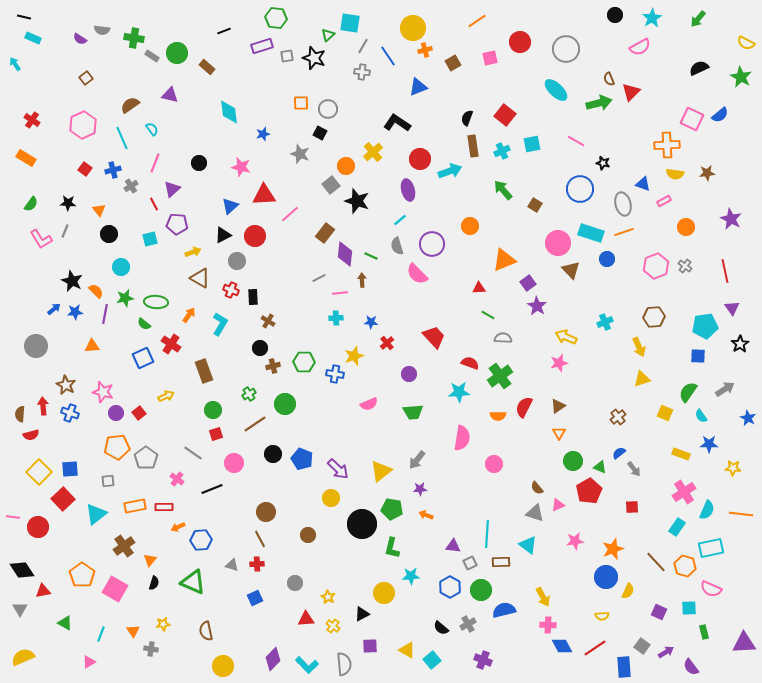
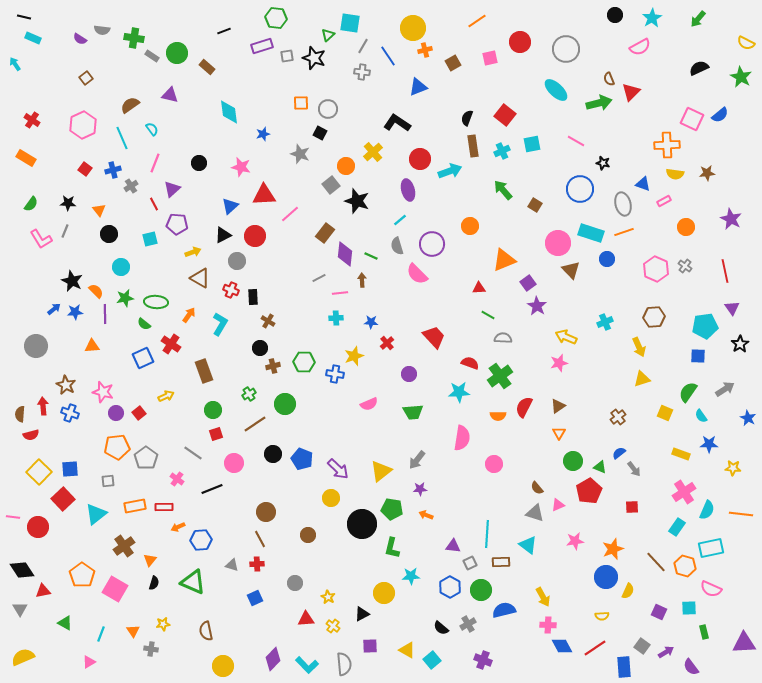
pink hexagon at (656, 266): moved 3 px down; rotated 15 degrees counterclockwise
purple line at (105, 314): rotated 12 degrees counterclockwise
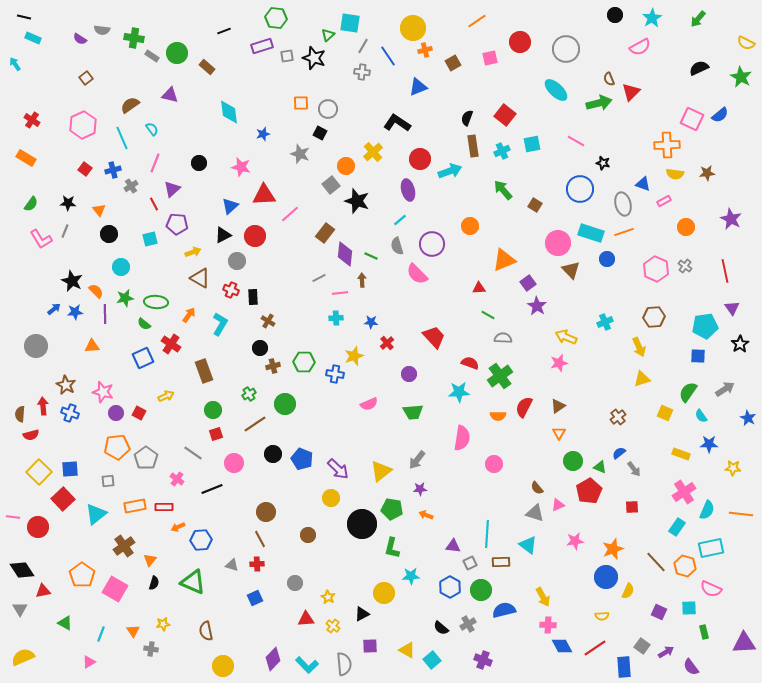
red square at (139, 413): rotated 24 degrees counterclockwise
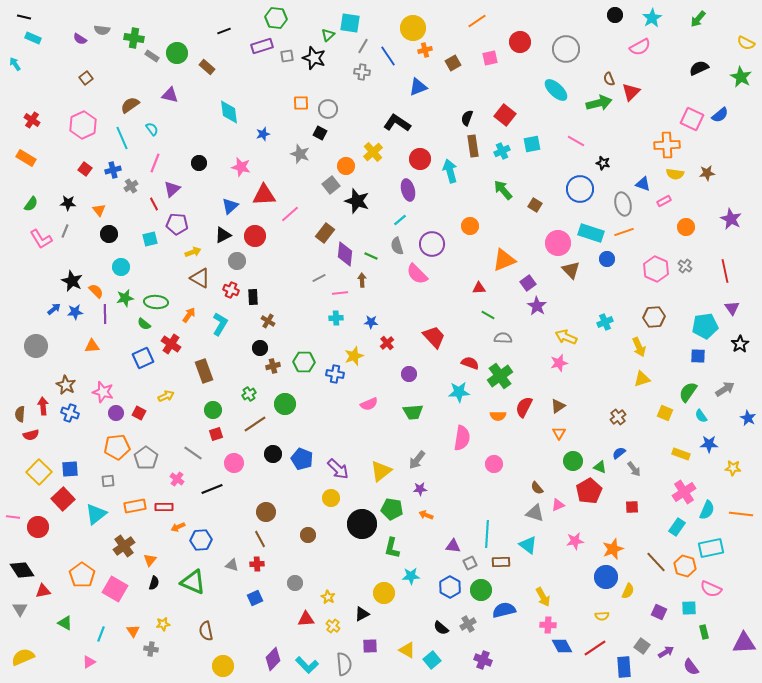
cyan arrow at (450, 171): rotated 85 degrees counterclockwise
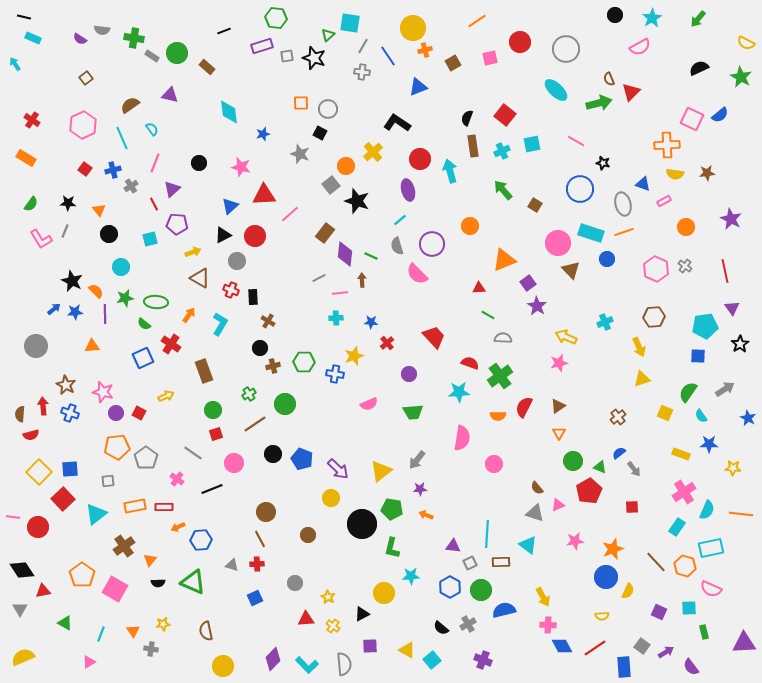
black semicircle at (154, 583): moved 4 px right; rotated 72 degrees clockwise
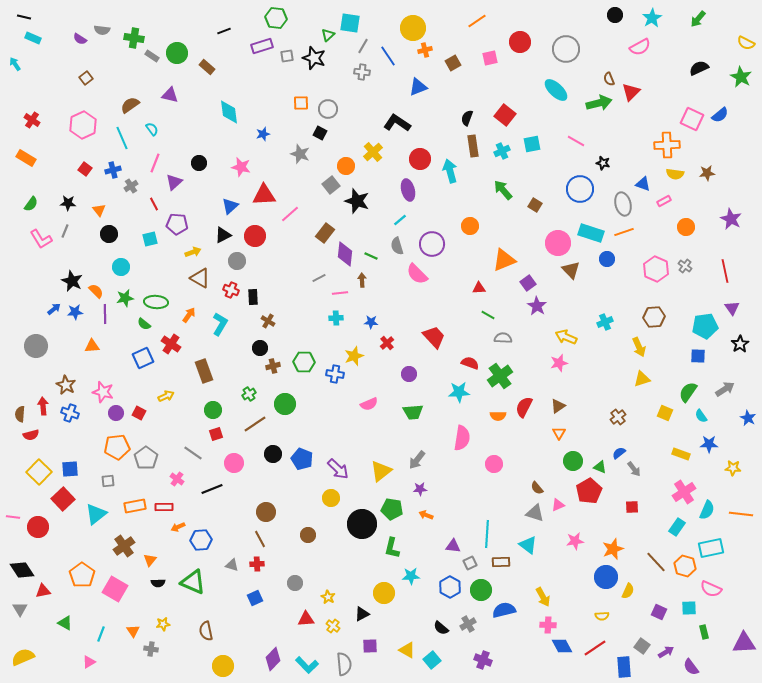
purple triangle at (172, 189): moved 2 px right, 7 px up
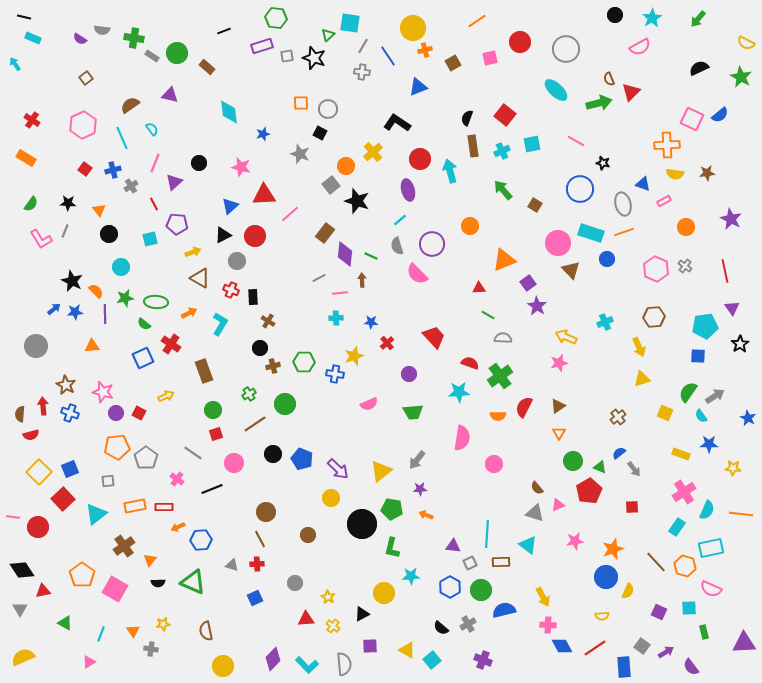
orange arrow at (189, 315): moved 2 px up; rotated 28 degrees clockwise
gray arrow at (725, 389): moved 10 px left, 7 px down
blue square at (70, 469): rotated 18 degrees counterclockwise
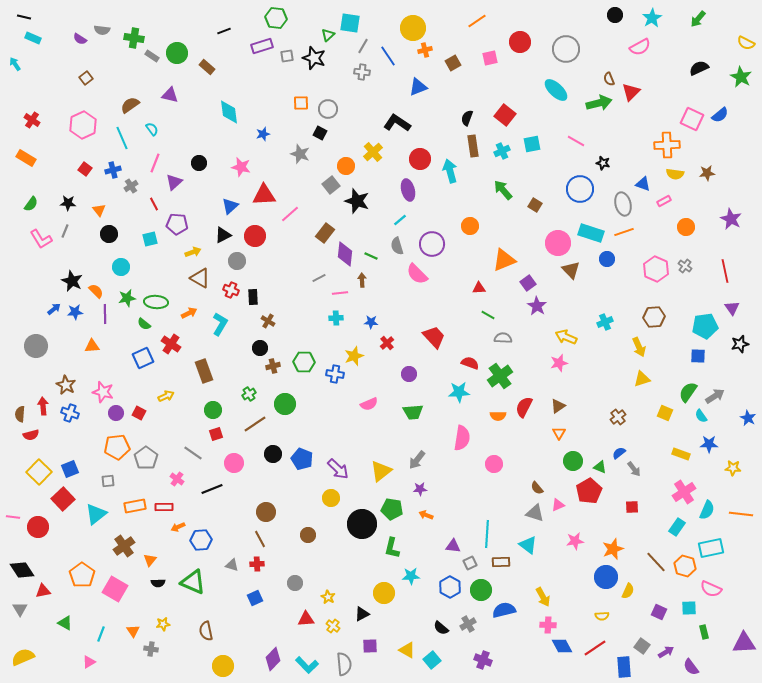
green star at (125, 298): moved 2 px right
black star at (740, 344): rotated 18 degrees clockwise
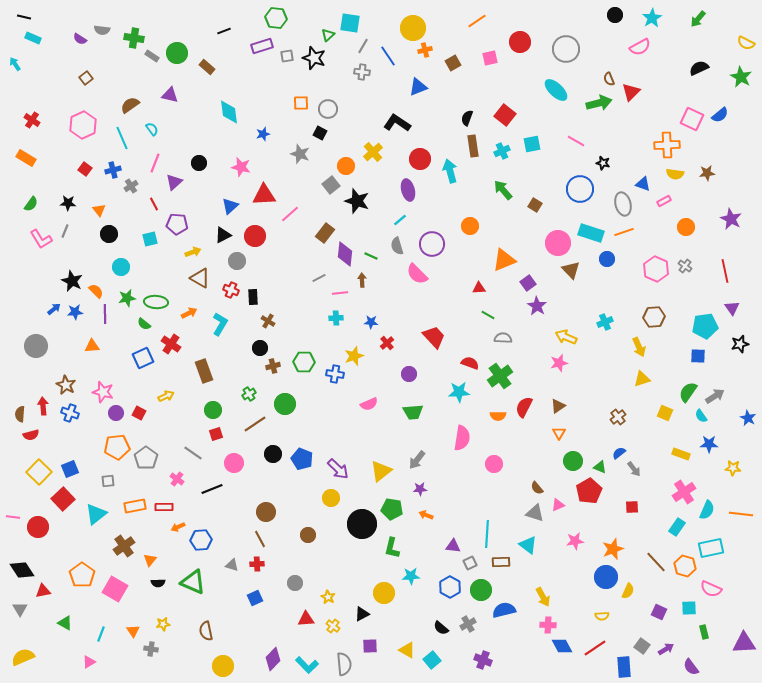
purple arrow at (666, 652): moved 3 px up
